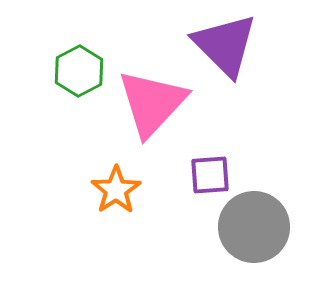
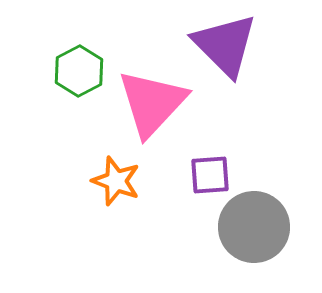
orange star: moved 9 px up; rotated 18 degrees counterclockwise
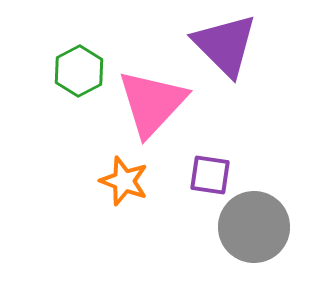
purple square: rotated 12 degrees clockwise
orange star: moved 8 px right
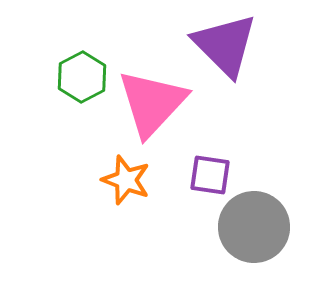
green hexagon: moved 3 px right, 6 px down
orange star: moved 2 px right, 1 px up
